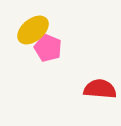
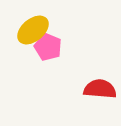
pink pentagon: moved 1 px up
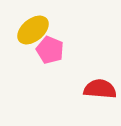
pink pentagon: moved 2 px right, 3 px down
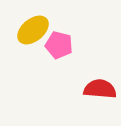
pink pentagon: moved 9 px right, 5 px up; rotated 8 degrees counterclockwise
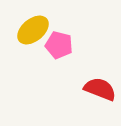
red semicircle: rotated 16 degrees clockwise
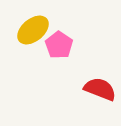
pink pentagon: rotated 20 degrees clockwise
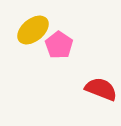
red semicircle: moved 1 px right
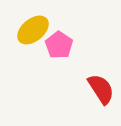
red semicircle: rotated 36 degrees clockwise
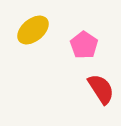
pink pentagon: moved 25 px right
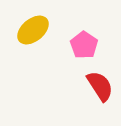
red semicircle: moved 1 px left, 3 px up
